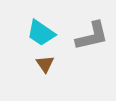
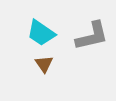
brown triangle: moved 1 px left
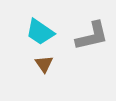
cyan trapezoid: moved 1 px left, 1 px up
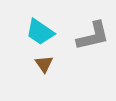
gray L-shape: moved 1 px right
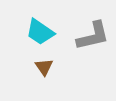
brown triangle: moved 3 px down
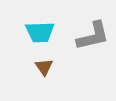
cyan trapezoid: rotated 36 degrees counterclockwise
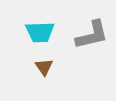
gray L-shape: moved 1 px left, 1 px up
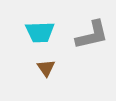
brown triangle: moved 2 px right, 1 px down
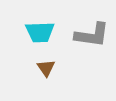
gray L-shape: rotated 21 degrees clockwise
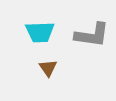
brown triangle: moved 2 px right
